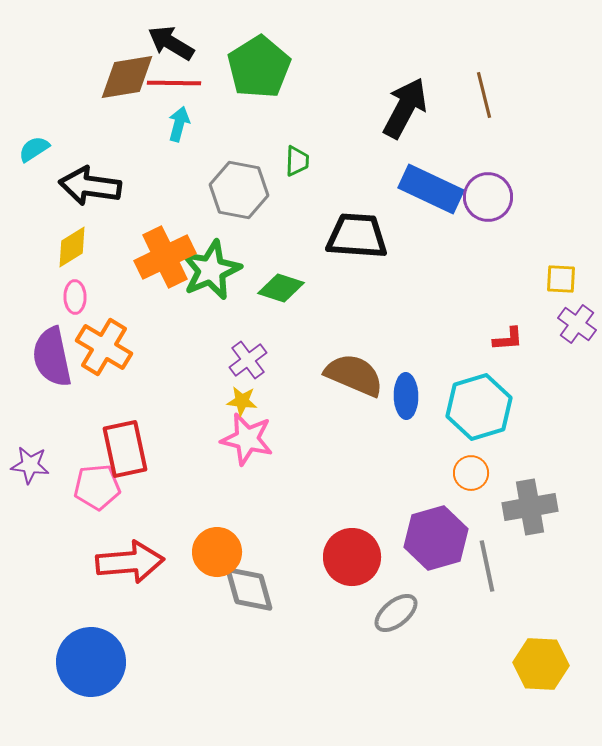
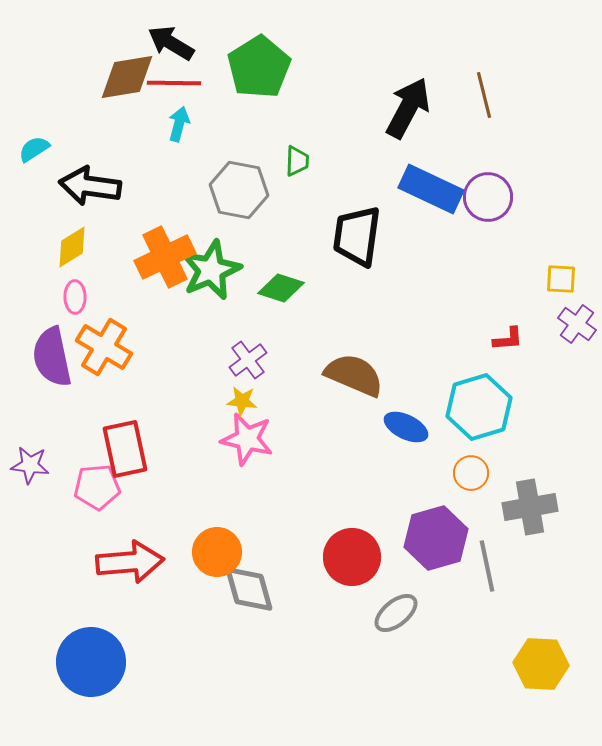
black arrow at (405, 108): moved 3 px right
black trapezoid at (357, 236): rotated 86 degrees counterclockwise
blue ellipse at (406, 396): moved 31 px down; rotated 63 degrees counterclockwise
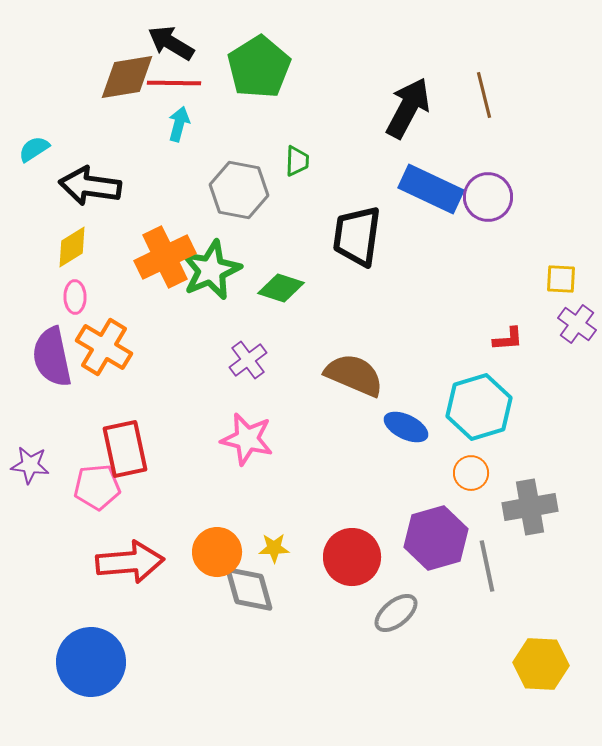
yellow star at (242, 401): moved 32 px right, 147 px down; rotated 8 degrees counterclockwise
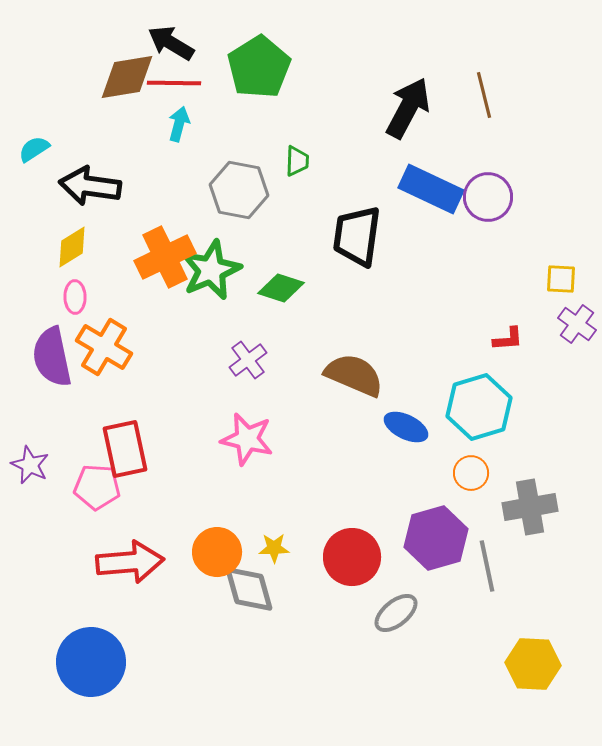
purple star at (30, 465): rotated 18 degrees clockwise
pink pentagon at (97, 487): rotated 9 degrees clockwise
yellow hexagon at (541, 664): moved 8 px left
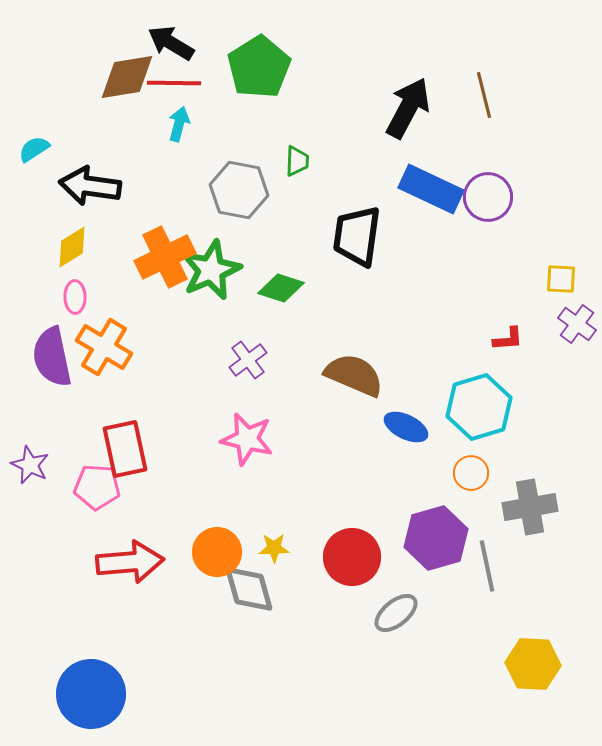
blue circle at (91, 662): moved 32 px down
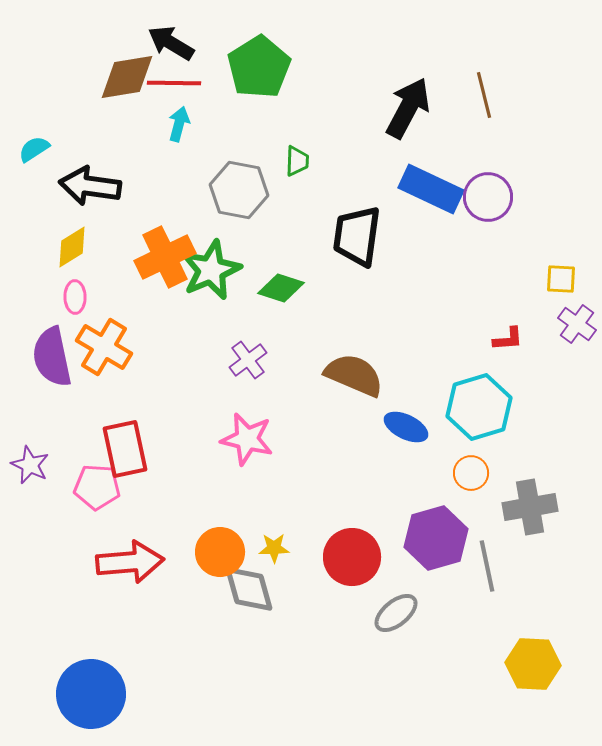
orange circle at (217, 552): moved 3 px right
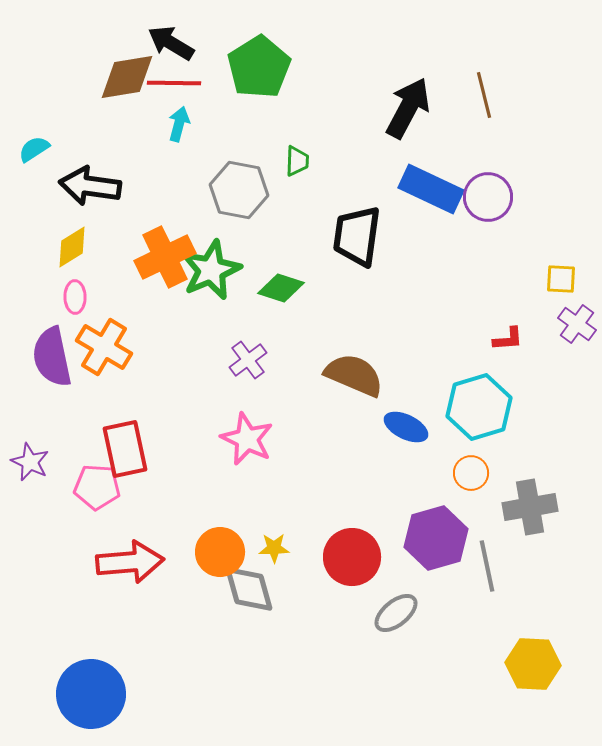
pink star at (247, 439): rotated 12 degrees clockwise
purple star at (30, 465): moved 3 px up
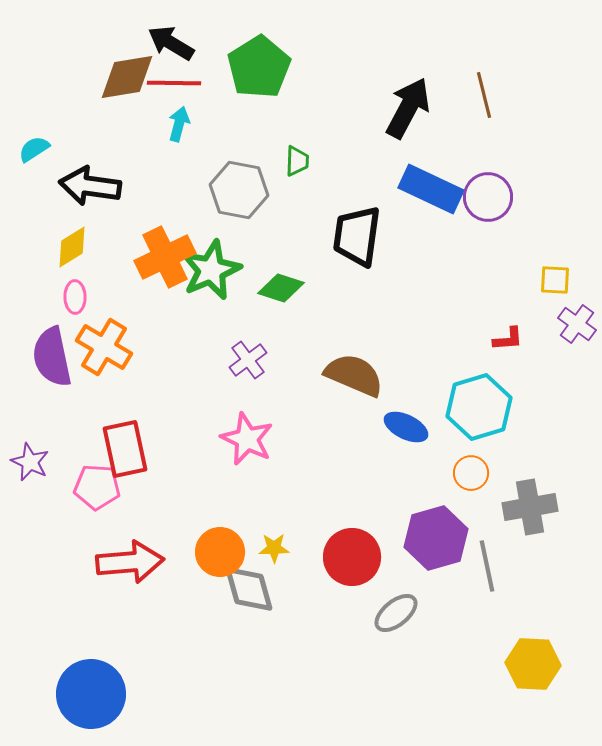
yellow square at (561, 279): moved 6 px left, 1 px down
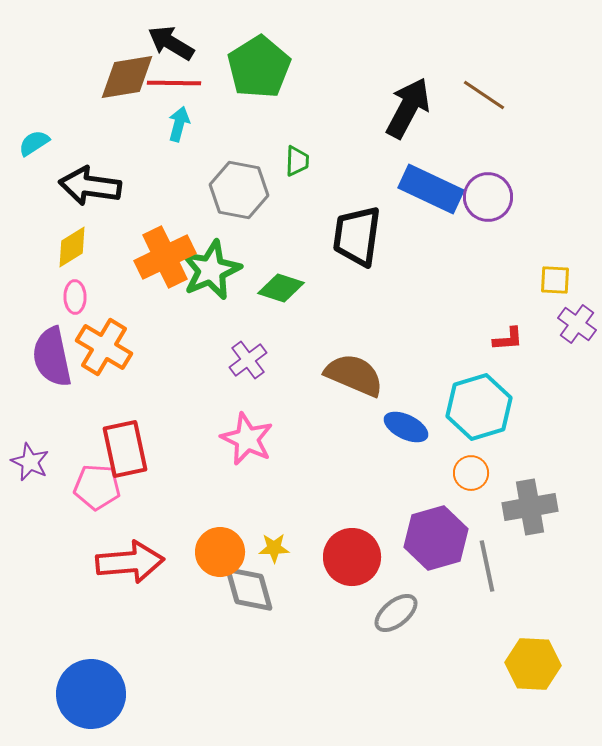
brown line at (484, 95): rotated 42 degrees counterclockwise
cyan semicircle at (34, 149): moved 6 px up
